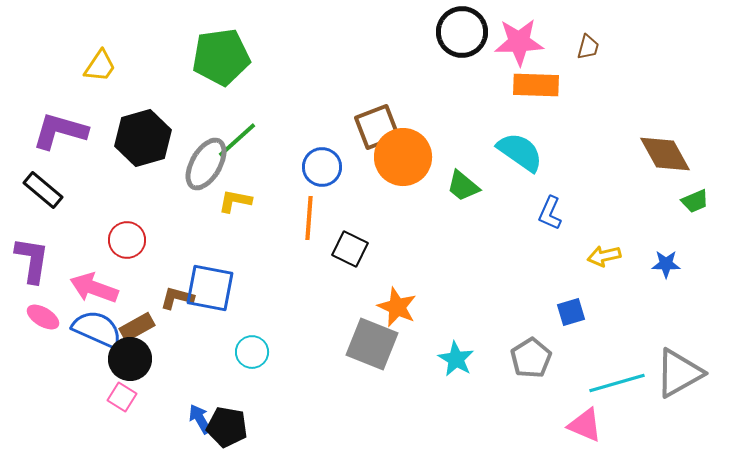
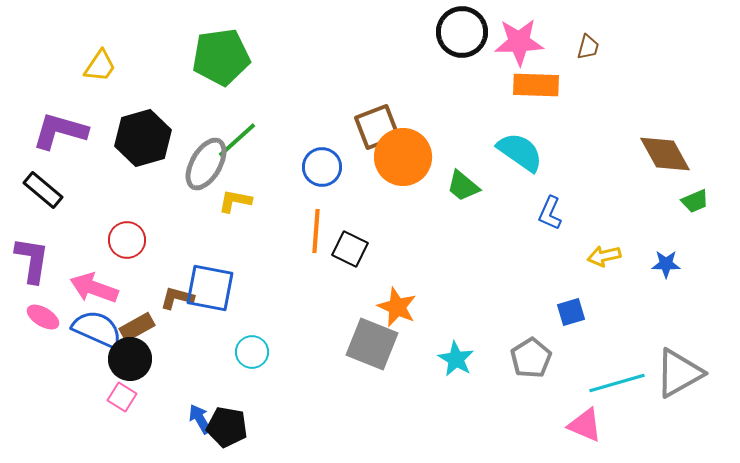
orange line at (309, 218): moved 7 px right, 13 px down
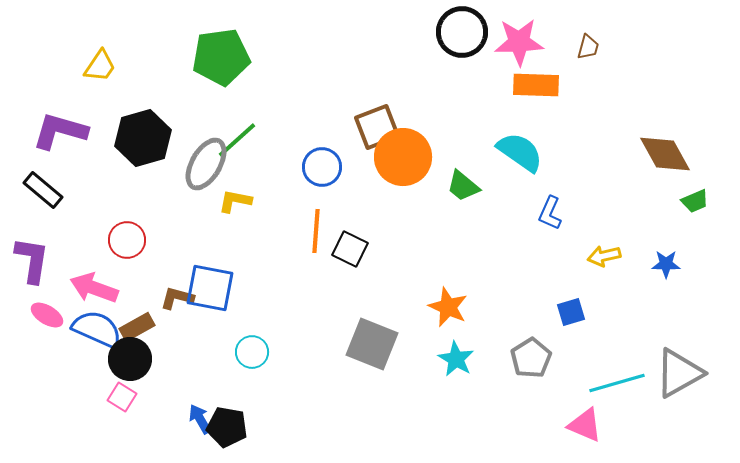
orange star at (397, 307): moved 51 px right
pink ellipse at (43, 317): moved 4 px right, 2 px up
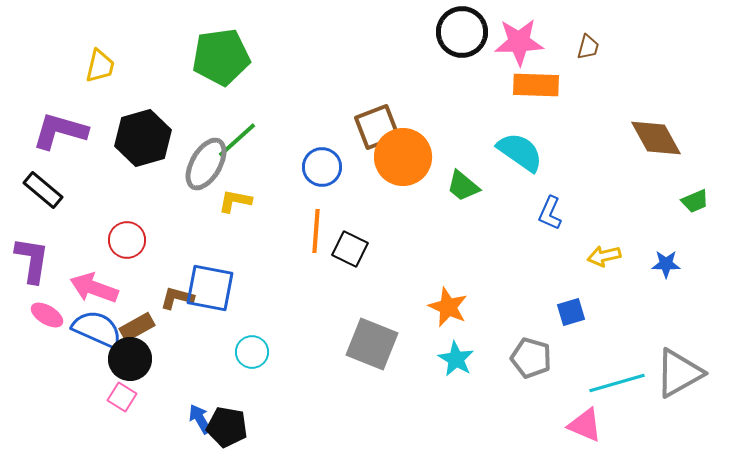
yellow trapezoid at (100, 66): rotated 21 degrees counterclockwise
brown diamond at (665, 154): moved 9 px left, 16 px up
gray pentagon at (531, 358): rotated 24 degrees counterclockwise
